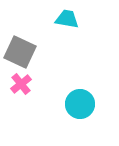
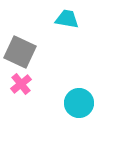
cyan circle: moved 1 px left, 1 px up
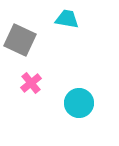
gray square: moved 12 px up
pink cross: moved 10 px right, 1 px up
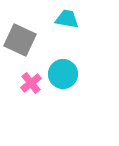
cyan circle: moved 16 px left, 29 px up
